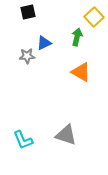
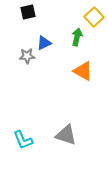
orange triangle: moved 2 px right, 1 px up
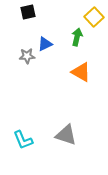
blue triangle: moved 1 px right, 1 px down
orange triangle: moved 2 px left, 1 px down
